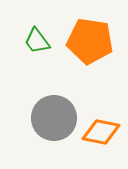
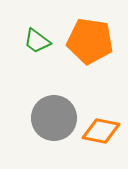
green trapezoid: rotated 16 degrees counterclockwise
orange diamond: moved 1 px up
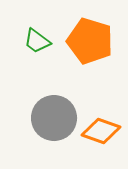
orange pentagon: rotated 9 degrees clockwise
orange diamond: rotated 9 degrees clockwise
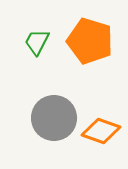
green trapezoid: moved 1 px down; rotated 80 degrees clockwise
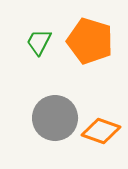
green trapezoid: moved 2 px right
gray circle: moved 1 px right
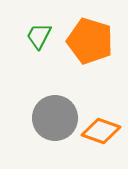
green trapezoid: moved 6 px up
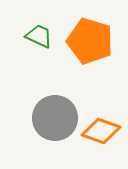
green trapezoid: rotated 88 degrees clockwise
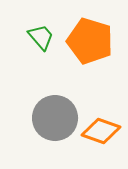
green trapezoid: moved 2 px right, 1 px down; rotated 24 degrees clockwise
